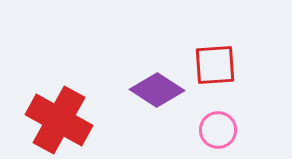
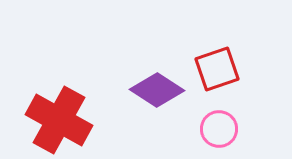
red square: moved 2 px right, 4 px down; rotated 15 degrees counterclockwise
pink circle: moved 1 px right, 1 px up
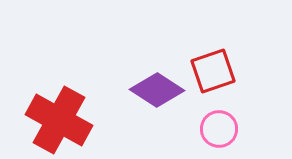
red square: moved 4 px left, 2 px down
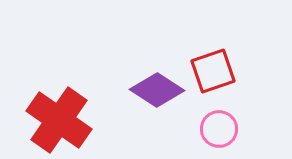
red cross: rotated 6 degrees clockwise
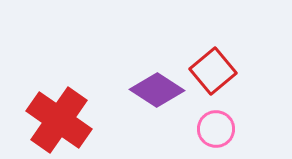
red square: rotated 21 degrees counterclockwise
pink circle: moved 3 px left
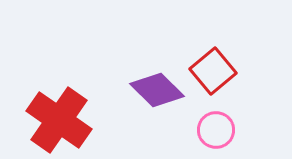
purple diamond: rotated 12 degrees clockwise
pink circle: moved 1 px down
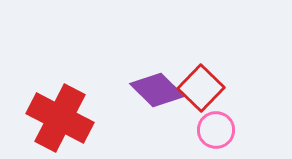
red square: moved 12 px left, 17 px down; rotated 6 degrees counterclockwise
red cross: moved 1 px right, 2 px up; rotated 8 degrees counterclockwise
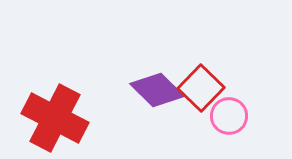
red cross: moved 5 px left
pink circle: moved 13 px right, 14 px up
